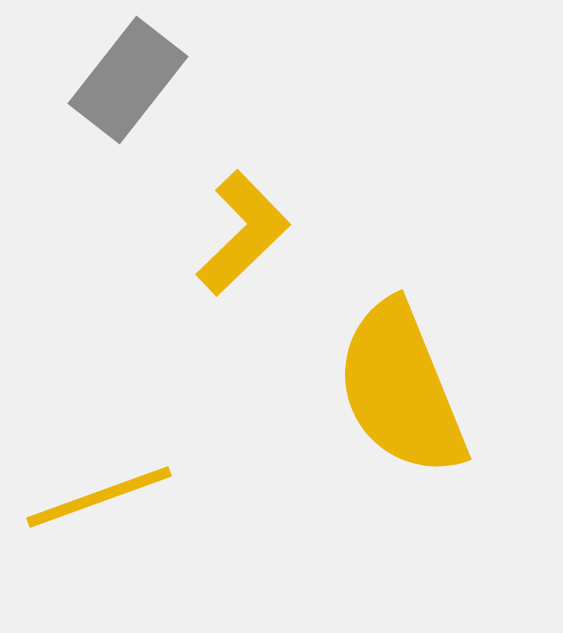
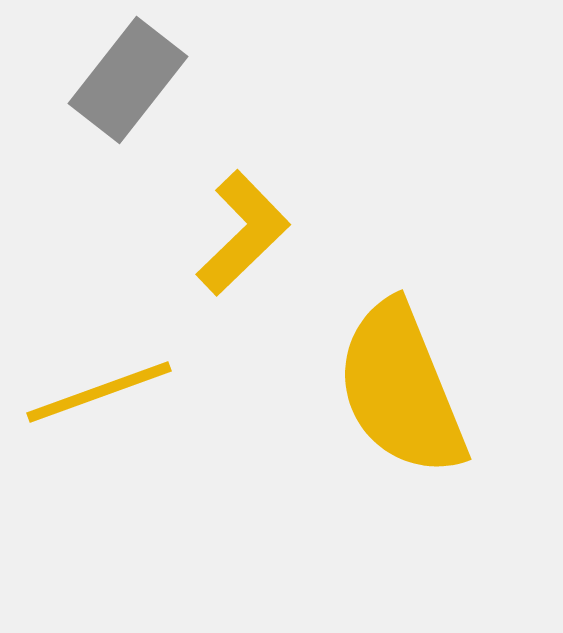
yellow line: moved 105 px up
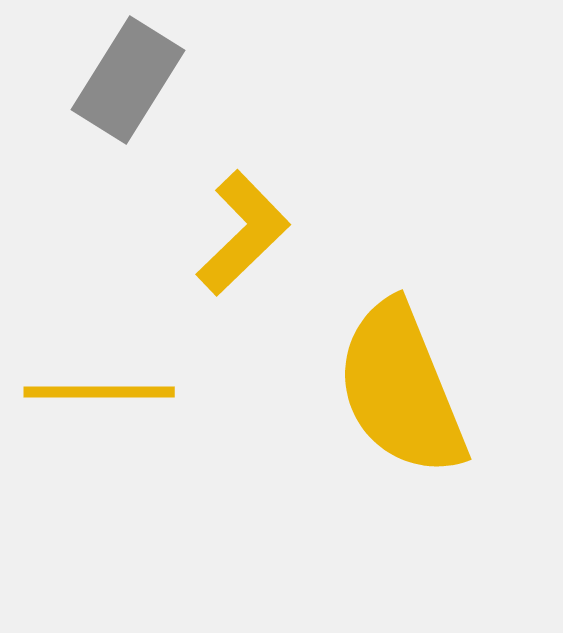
gray rectangle: rotated 6 degrees counterclockwise
yellow line: rotated 20 degrees clockwise
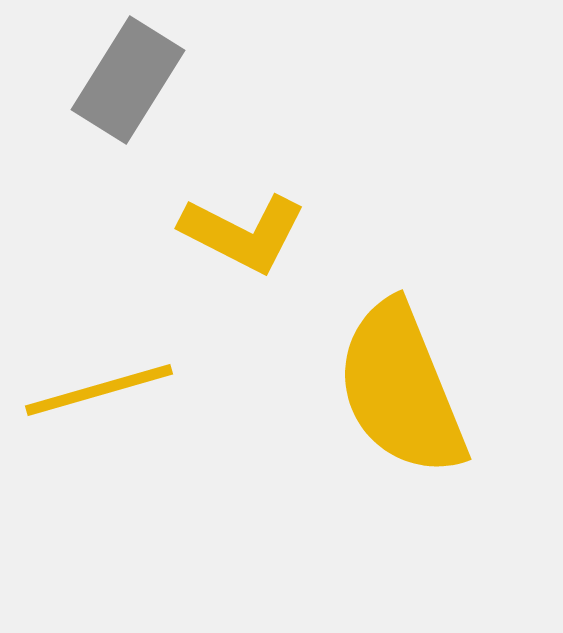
yellow L-shape: rotated 71 degrees clockwise
yellow line: moved 2 px up; rotated 16 degrees counterclockwise
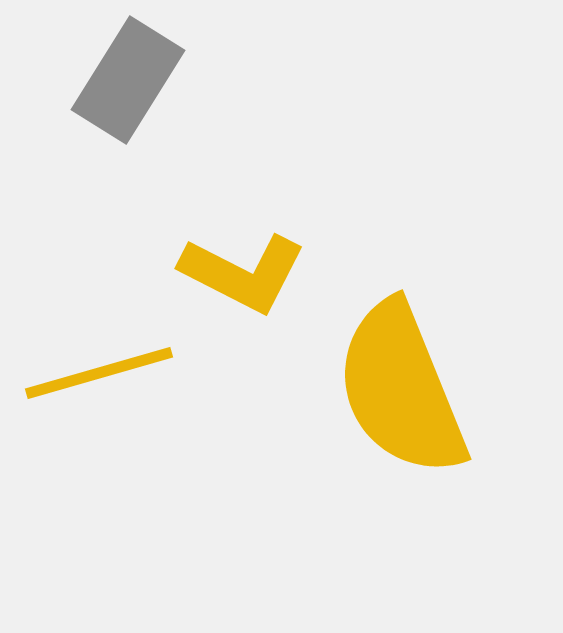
yellow L-shape: moved 40 px down
yellow line: moved 17 px up
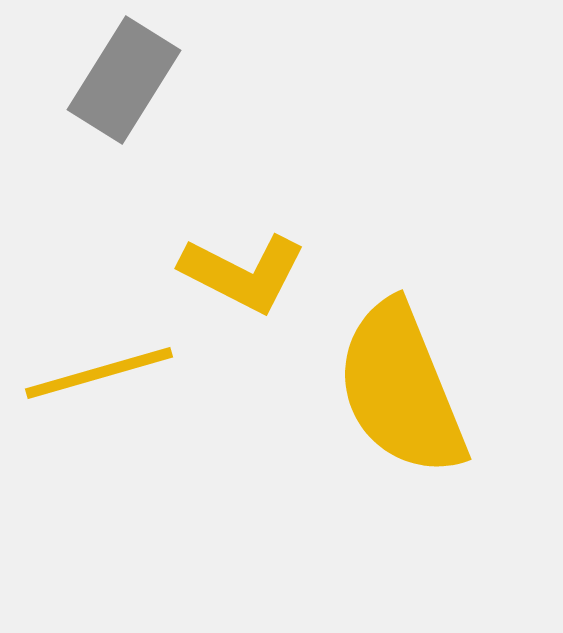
gray rectangle: moved 4 px left
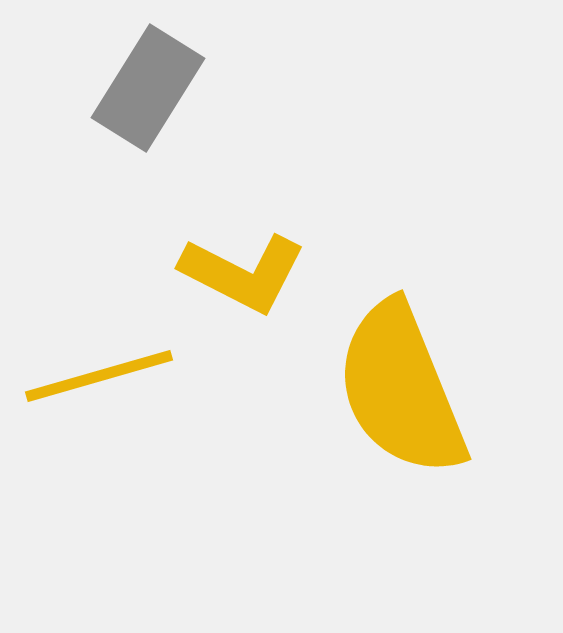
gray rectangle: moved 24 px right, 8 px down
yellow line: moved 3 px down
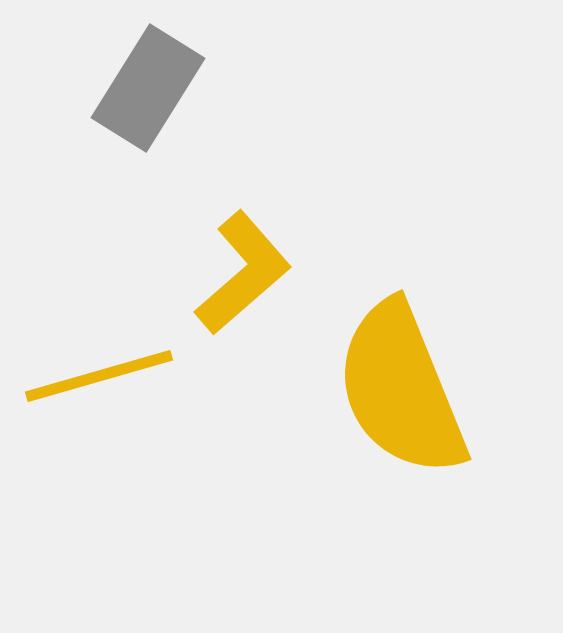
yellow L-shape: rotated 68 degrees counterclockwise
